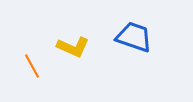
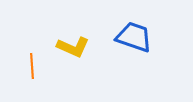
orange line: rotated 25 degrees clockwise
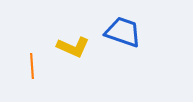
blue trapezoid: moved 11 px left, 5 px up
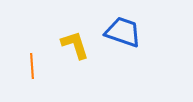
yellow L-shape: moved 2 px right, 2 px up; rotated 132 degrees counterclockwise
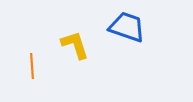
blue trapezoid: moved 4 px right, 5 px up
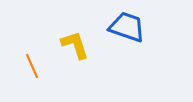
orange line: rotated 20 degrees counterclockwise
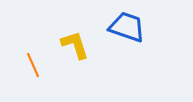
orange line: moved 1 px right, 1 px up
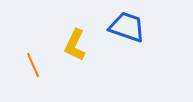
yellow L-shape: rotated 136 degrees counterclockwise
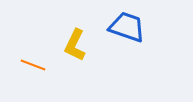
orange line: rotated 45 degrees counterclockwise
